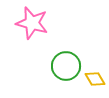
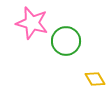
green circle: moved 25 px up
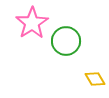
pink star: rotated 24 degrees clockwise
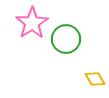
green circle: moved 2 px up
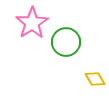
green circle: moved 3 px down
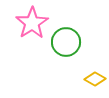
yellow diamond: rotated 30 degrees counterclockwise
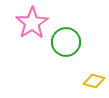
yellow diamond: moved 1 px left, 2 px down; rotated 15 degrees counterclockwise
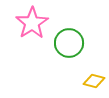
green circle: moved 3 px right, 1 px down
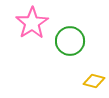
green circle: moved 1 px right, 2 px up
